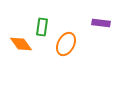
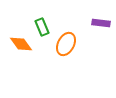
green rectangle: rotated 30 degrees counterclockwise
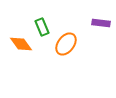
orange ellipse: rotated 10 degrees clockwise
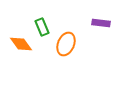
orange ellipse: rotated 15 degrees counterclockwise
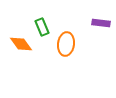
orange ellipse: rotated 15 degrees counterclockwise
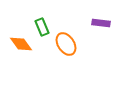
orange ellipse: rotated 40 degrees counterclockwise
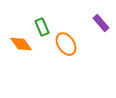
purple rectangle: rotated 42 degrees clockwise
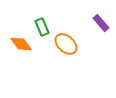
orange ellipse: rotated 15 degrees counterclockwise
